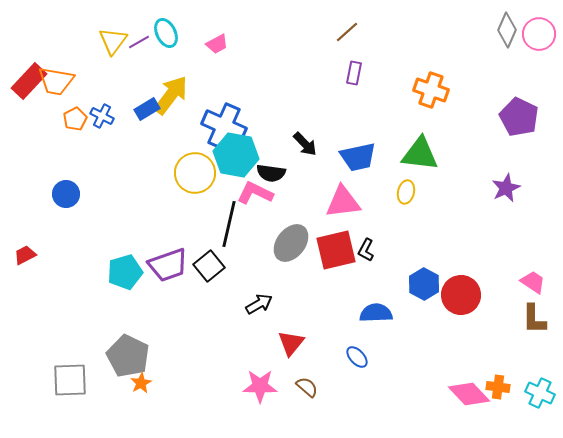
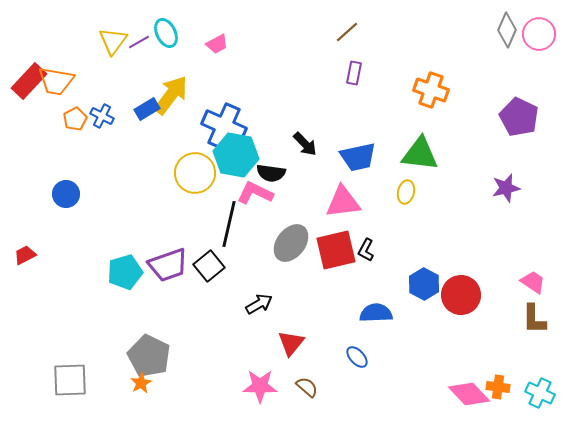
purple star at (506, 188): rotated 12 degrees clockwise
gray pentagon at (128, 356): moved 21 px right
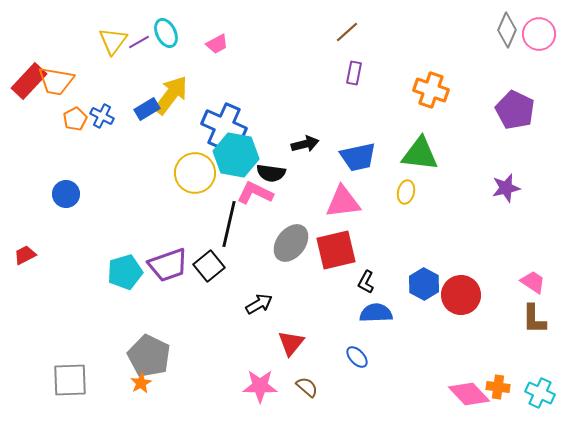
purple pentagon at (519, 117): moved 4 px left, 7 px up
black arrow at (305, 144): rotated 60 degrees counterclockwise
black L-shape at (366, 250): moved 32 px down
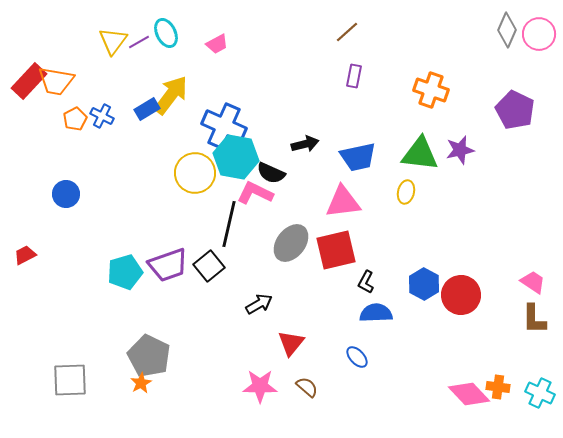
purple rectangle at (354, 73): moved 3 px down
cyan hexagon at (236, 155): moved 2 px down
black semicircle at (271, 173): rotated 16 degrees clockwise
purple star at (506, 188): moved 46 px left, 38 px up
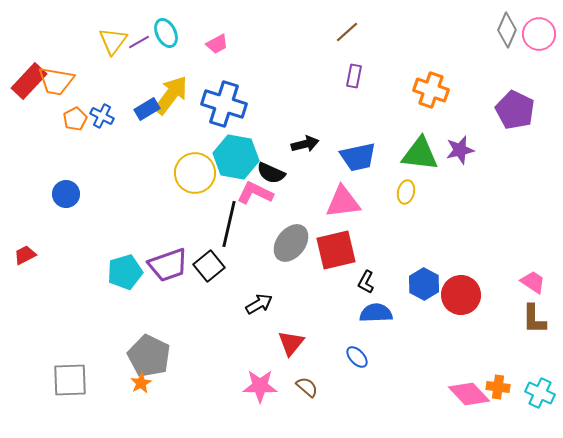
blue cross at (224, 126): moved 22 px up; rotated 6 degrees counterclockwise
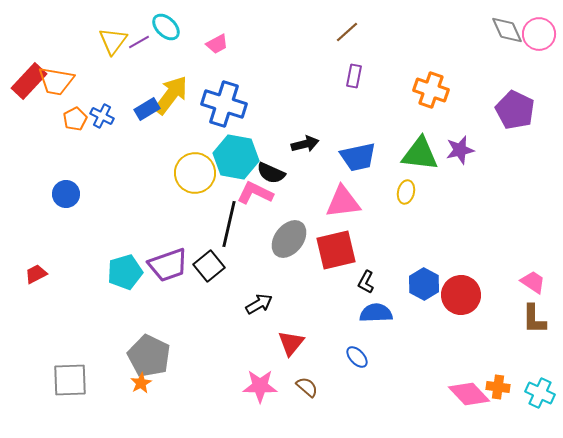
gray diamond at (507, 30): rotated 48 degrees counterclockwise
cyan ellipse at (166, 33): moved 6 px up; rotated 20 degrees counterclockwise
gray ellipse at (291, 243): moved 2 px left, 4 px up
red trapezoid at (25, 255): moved 11 px right, 19 px down
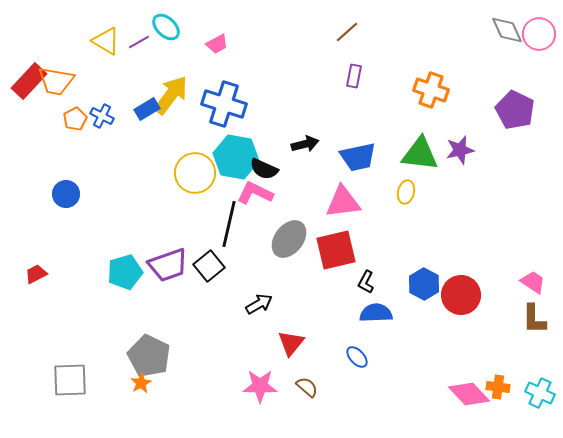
yellow triangle at (113, 41): moved 7 px left; rotated 36 degrees counterclockwise
black semicircle at (271, 173): moved 7 px left, 4 px up
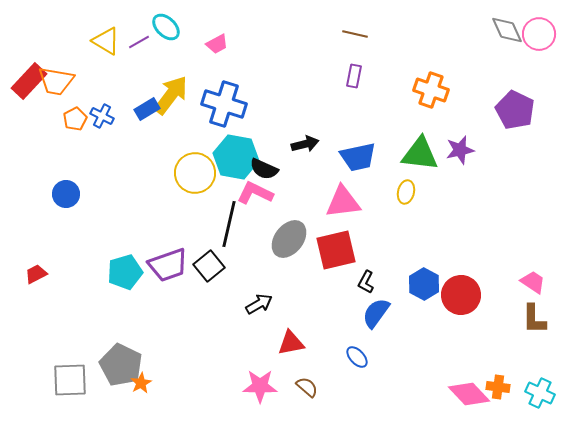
brown line at (347, 32): moved 8 px right, 2 px down; rotated 55 degrees clockwise
blue semicircle at (376, 313): rotated 52 degrees counterclockwise
red triangle at (291, 343): rotated 40 degrees clockwise
gray pentagon at (149, 356): moved 28 px left, 9 px down
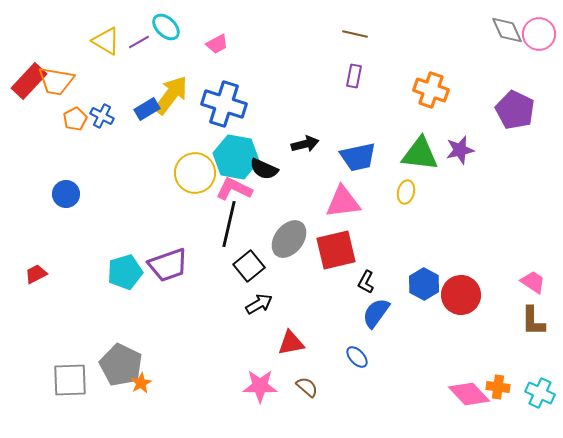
pink L-shape at (255, 193): moved 21 px left, 4 px up
black square at (209, 266): moved 40 px right
brown L-shape at (534, 319): moved 1 px left, 2 px down
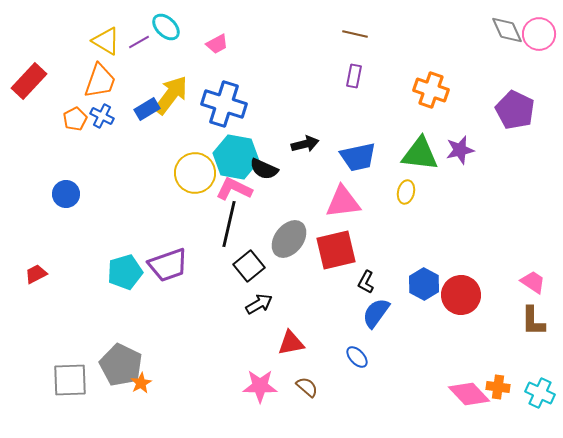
orange trapezoid at (56, 81): moved 44 px right; rotated 81 degrees counterclockwise
